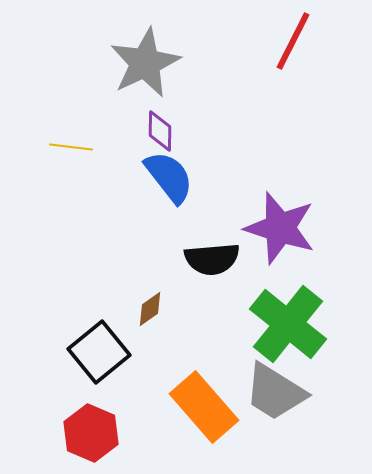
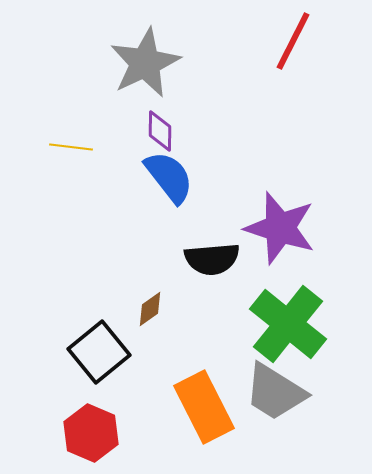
orange rectangle: rotated 14 degrees clockwise
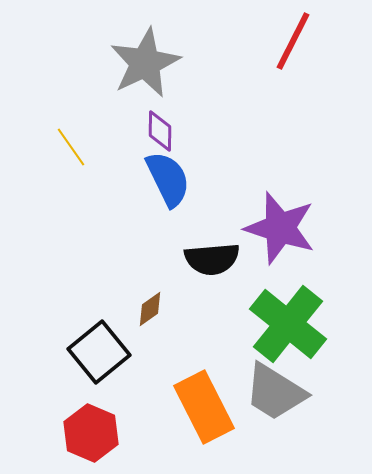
yellow line: rotated 48 degrees clockwise
blue semicircle: moved 1 px left, 2 px down; rotated 12 degrees clockwise
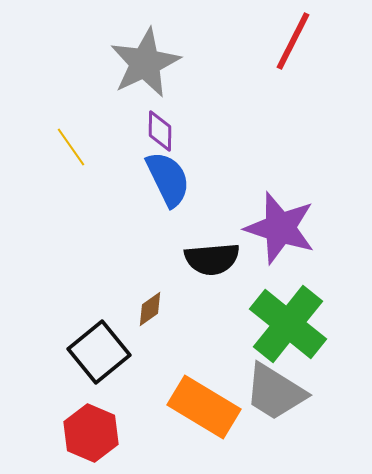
orange rectangle: rotated 32 degrees counterclockwise
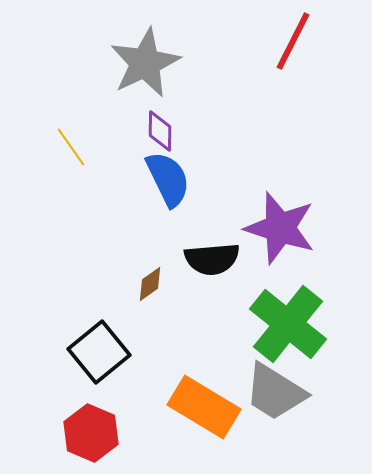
brown diamond: moved 25 px up
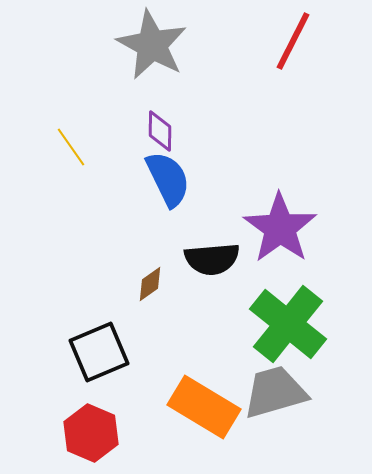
gray star: moved 7 px right, 18 px up; rotated 18 degrees counterclockwise
purple star: rotated 18 degrees clockwise
black square: rotated 16 degrees clockwise
gray trapezoid: rotated 132 degrees clockwise
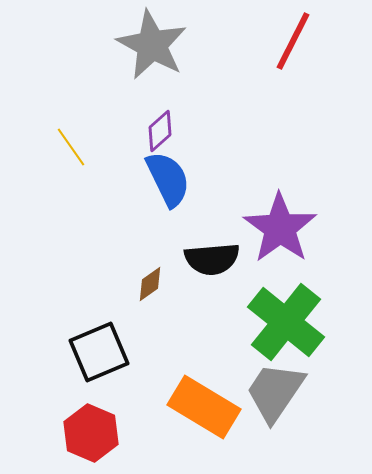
purple diamond: rotated 48 degrees clockwise
green cross: moved 2 px left, 2 px up
gray trapezoid: rotated 40 degrees counterclockwise
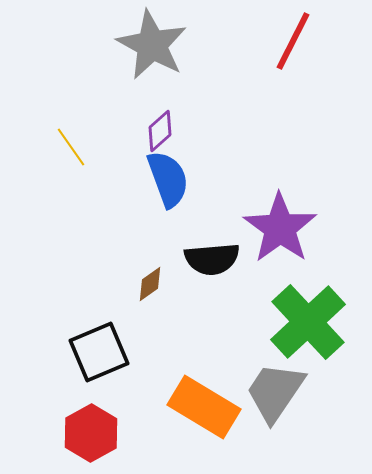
blue semicircle: rotated 6 degrees clockwise
green cross: moved 22 px right; rotated 8 degrees clockwise
red hexagon: rotated 8 degrees clockwise
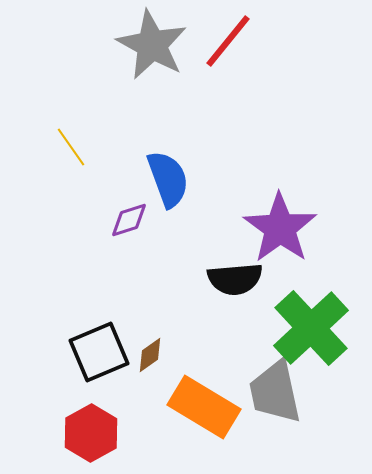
red line: moved 65 px left; rotated 12 degrees clockwise
purple diamond: moved 31 px left, 89 px down; rotated 24 degrees clockwise
black semicircle: moved 23 px right, 20 px down
brown diamond: moved 71 px down
green cross: moved 3 px right, 6 px down
gray trapezoid: rotated 46 degrees counterclockwise
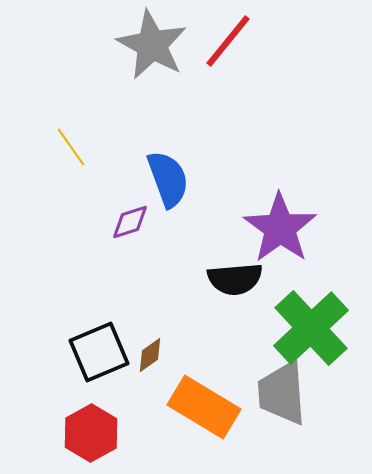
purple diamond: moved 1 px right, 2 px down
gray trapezoid: moved 7 px right, 1 px down; rotated 8 degrees clockwise
